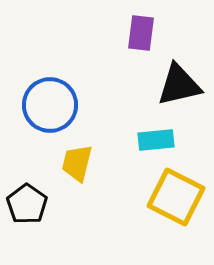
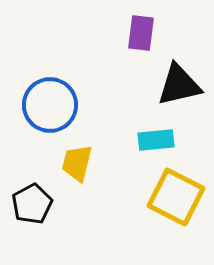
black pentagon: moved 5 px right; rotated 9 degrees clockwise
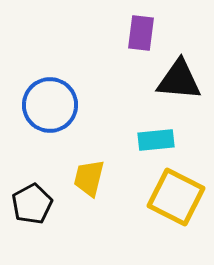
black triangle: moved 5 px up; rotated 18 degrees clockwise
yellow trapezoid: moved 12 px right, 15 px down
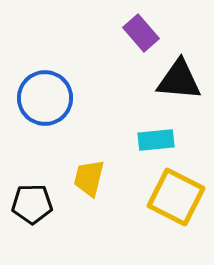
purple rectangle: rotated 48 degrees counterclockwise
blue circle: moved 5 px left, 7 px up
black pentagon: rotated 27 degrees clockwise
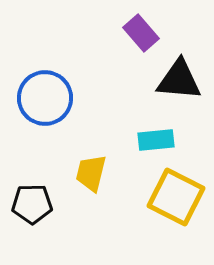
yellow trapezoid: moved 2 px right, 5 px up
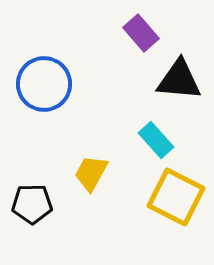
blue circle: moved 1 px left, 14 px up
cyan rectangle: rotated 54 degrees clockwise
yellow trapezoid: rotated 15 degrees clockwise
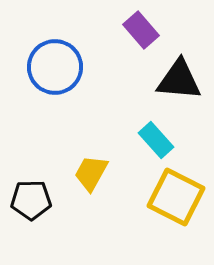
purple rectangle: moved 3 px up
blue circle: moved 11 px right, 17 px up
black pentagon: moved 1 px left, 4 px up
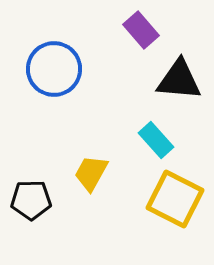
blue circle: moved 1 px left, 2 px down
yellow square: moved 1 px left, 2 px down
